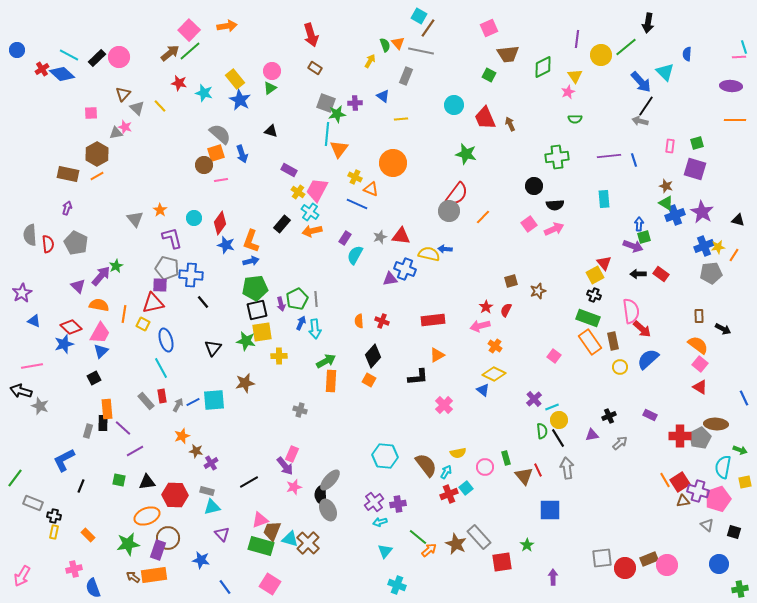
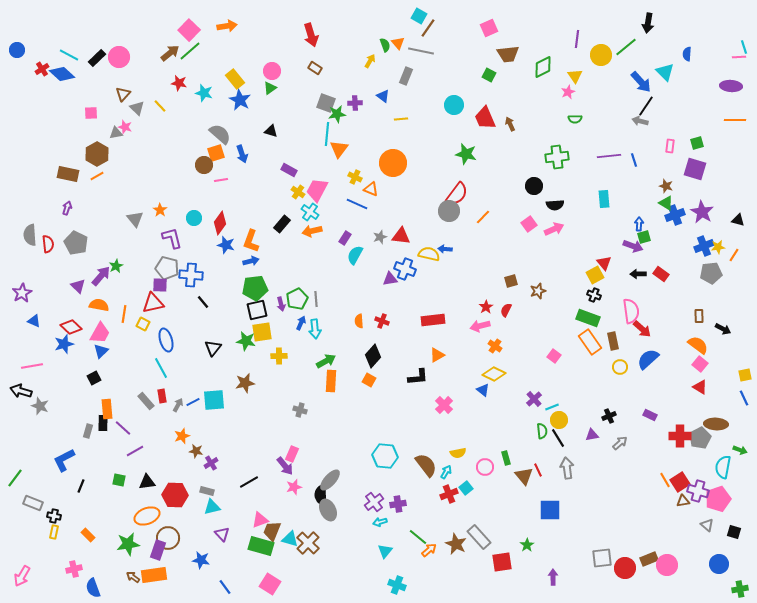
yellow square at (745, 482): moved 107 px up
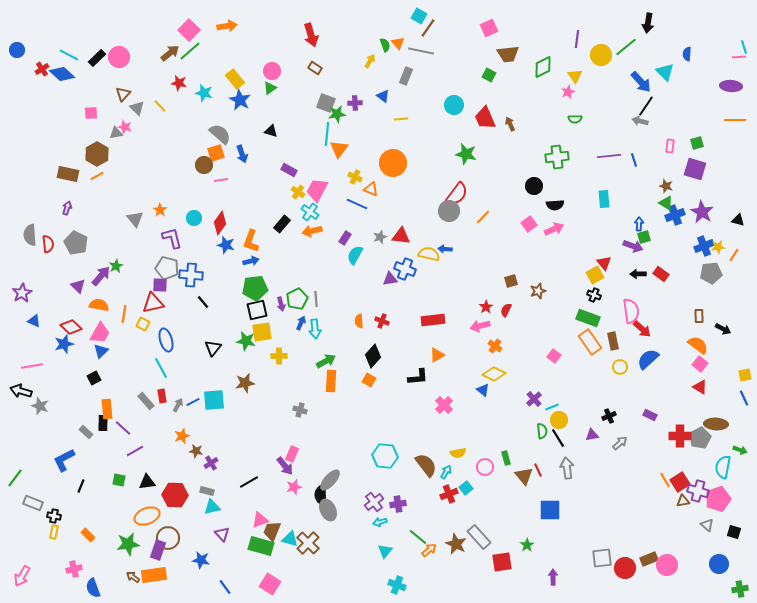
gray rectangle at (88, 431): moved 2 px left, 1 px down; rotated 64 degrees counterclockwise
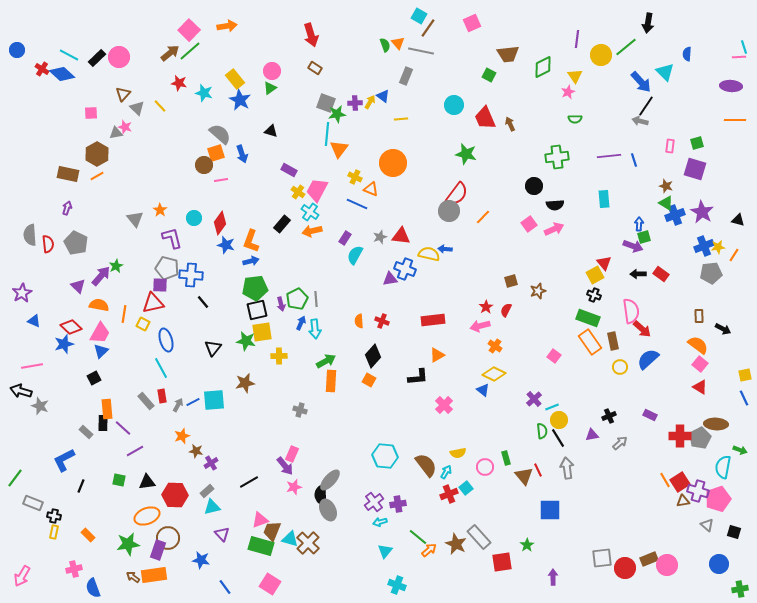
pink square at (489, 28): moved 17 px left, 5 px up
yellow arrow at (370, 61): moved 41 px down
red cross at (42, 69): rotated 24 degrees counterclockwise
gray rectangle at (207, 491): rotated 56 degrees counterclockwise
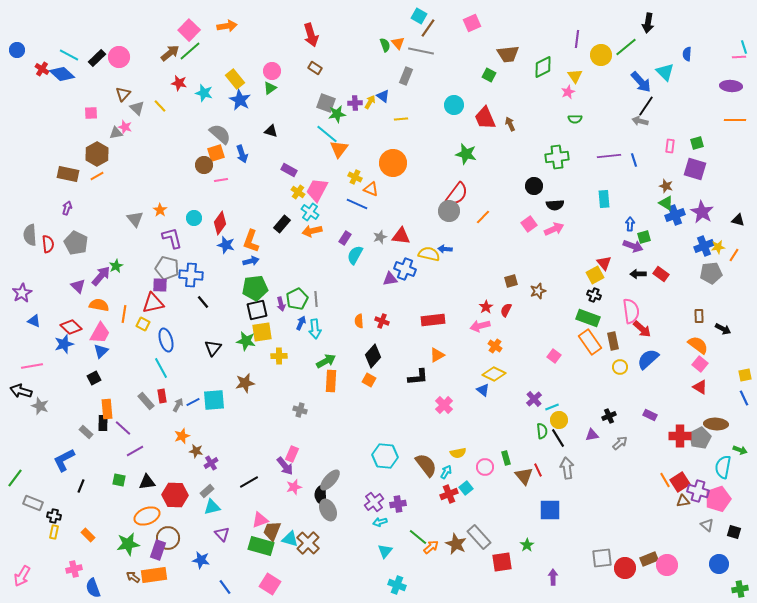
cyan line at (327, 134): rotated 55 degrees counterclockwise
blue arrow at (639, 224): moved 9 px left
orange arrow at (429, 550): moved 2 px right, 3 px up
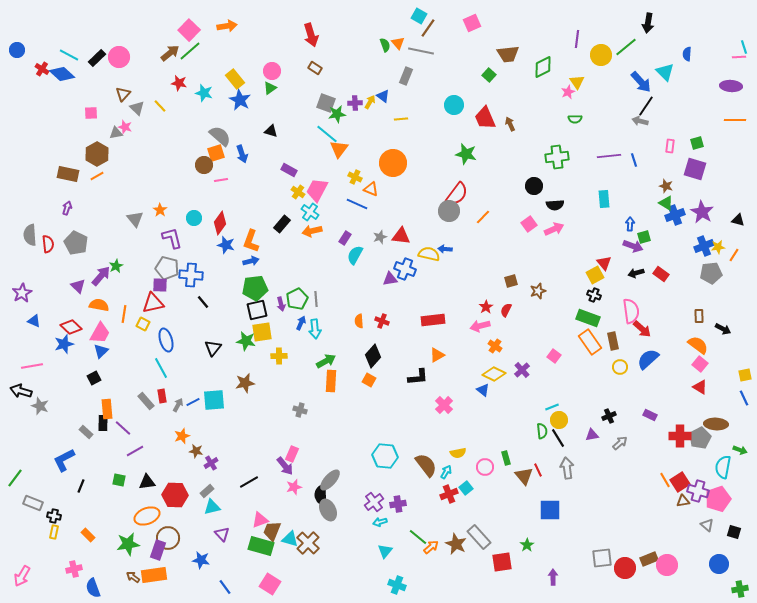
green square at (489, 75): rotated 16 degrees clockwise
yellow triangle at (575, 76): moved 2 px right, 6 px down
gray semicircle at (220, 134): moved 2 px down
black arrow at (638, 274): moved 2 px left, 1 px up; rotated 14 degrees counterclockwise
purple cross at (534, 399): moved 12 px left, 29 px up
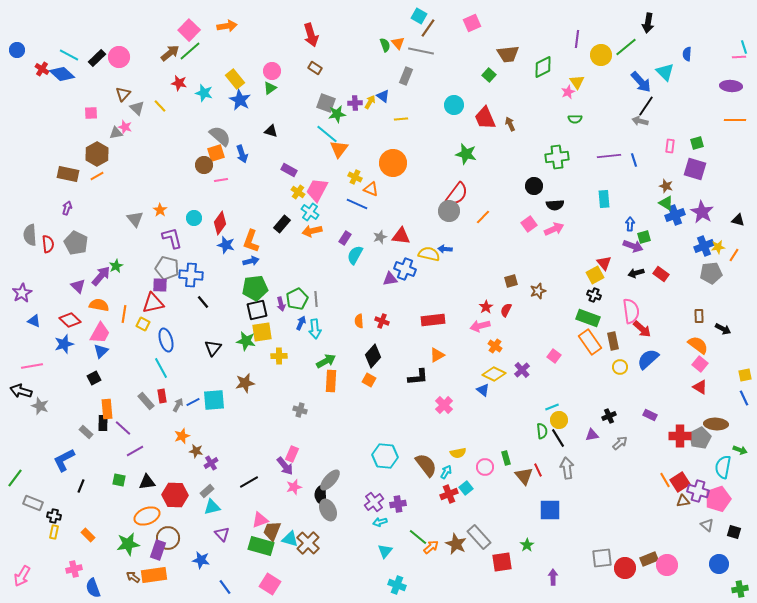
red diamond at (71, 327): moved 1 px left, 7 px up
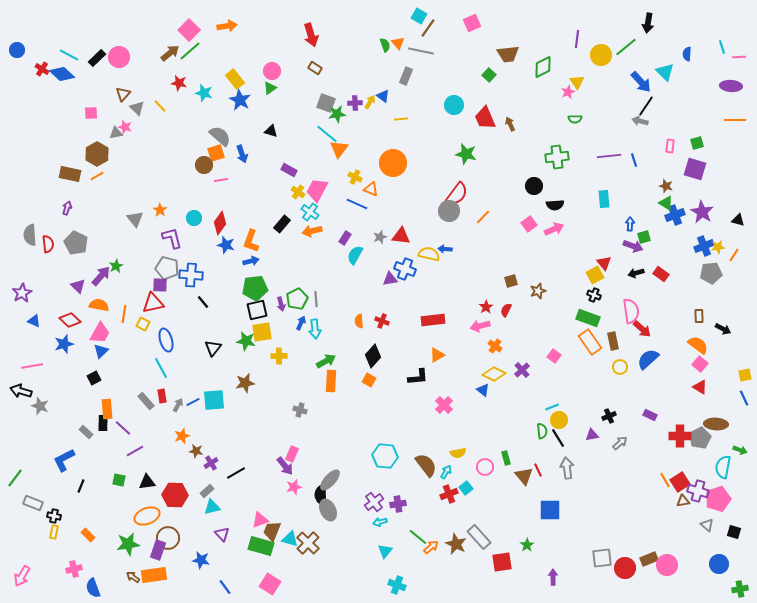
cyan line at (744, 47): moved 22 px left
brown rectangle at (68, 174): moved 2 px right
black line at (249, 482): moved 13 px left, 9 px up
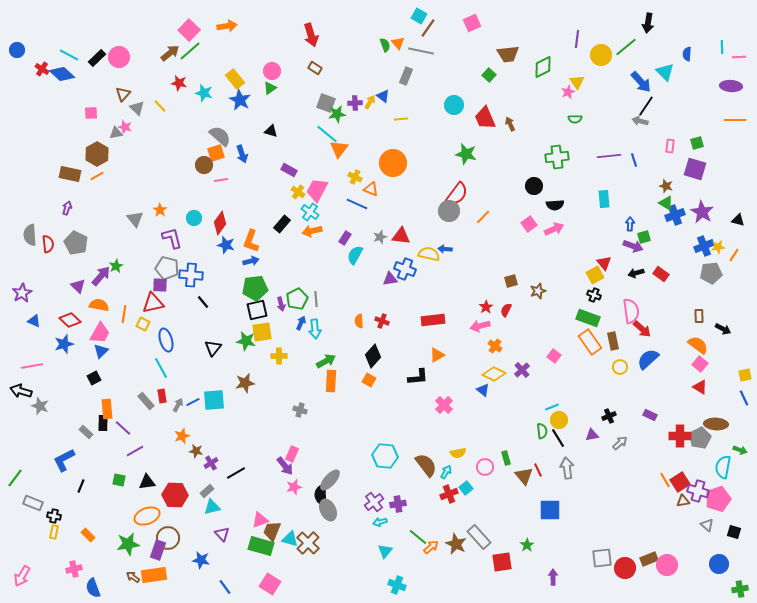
cyan line at (722, 47): rotated 16 degrees clockwise
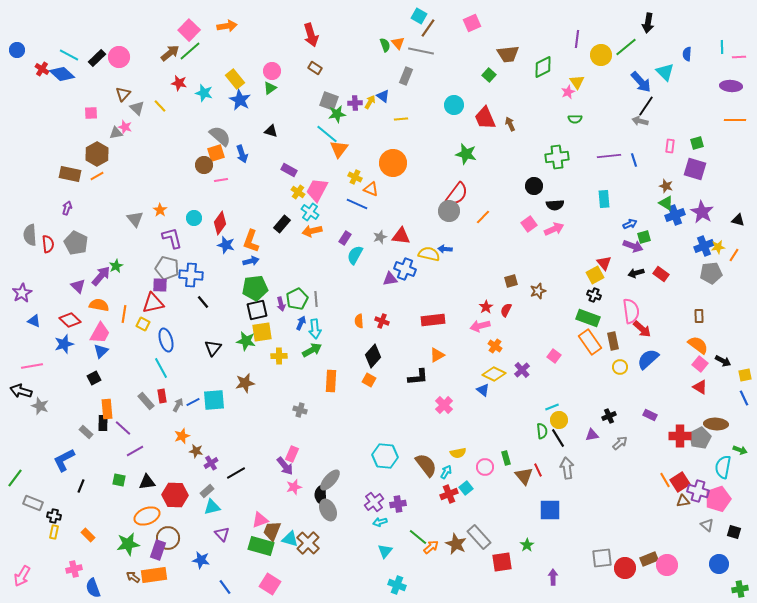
gray square at (326, 103): moved 3 px right, 2 px up
blue arrow at (630, 224): rotated 64 degrees clockwise
black arrow at (723, 329): moved 32 px down
green arrow at (326, 361): moved 14 px left, 11 px up
